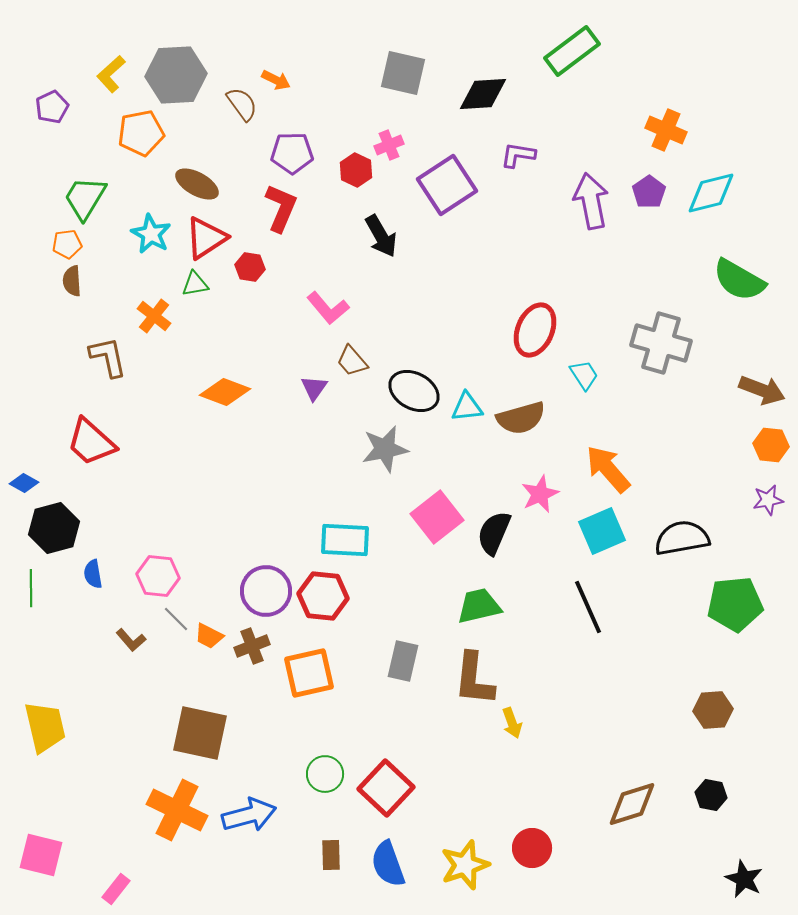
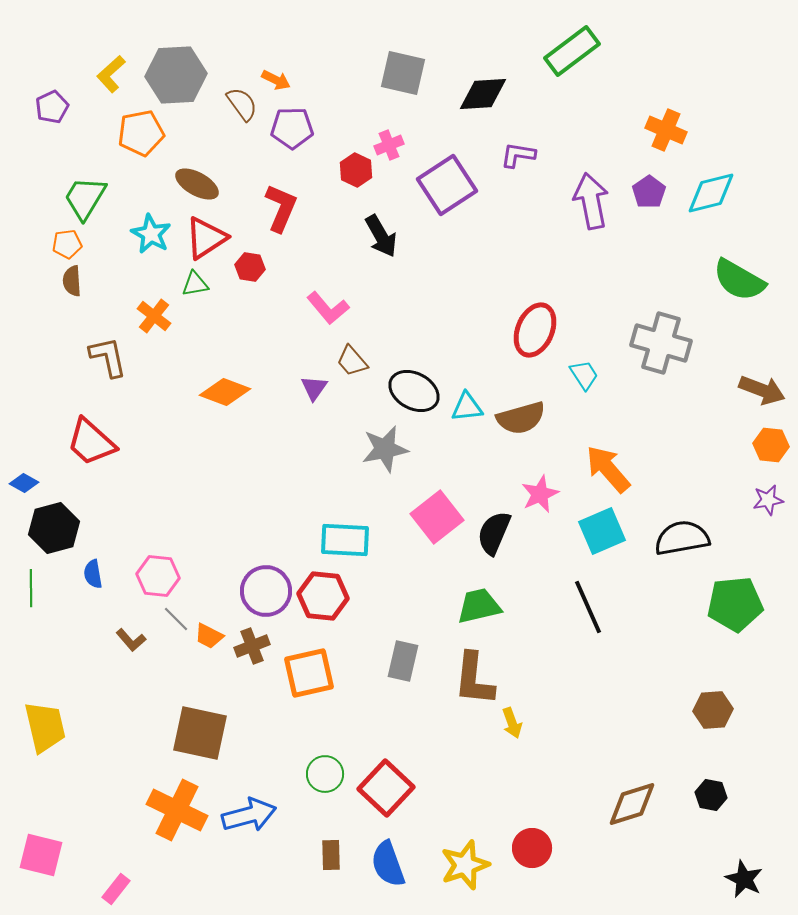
purple pentagon at (292, 153): moved 25 px up
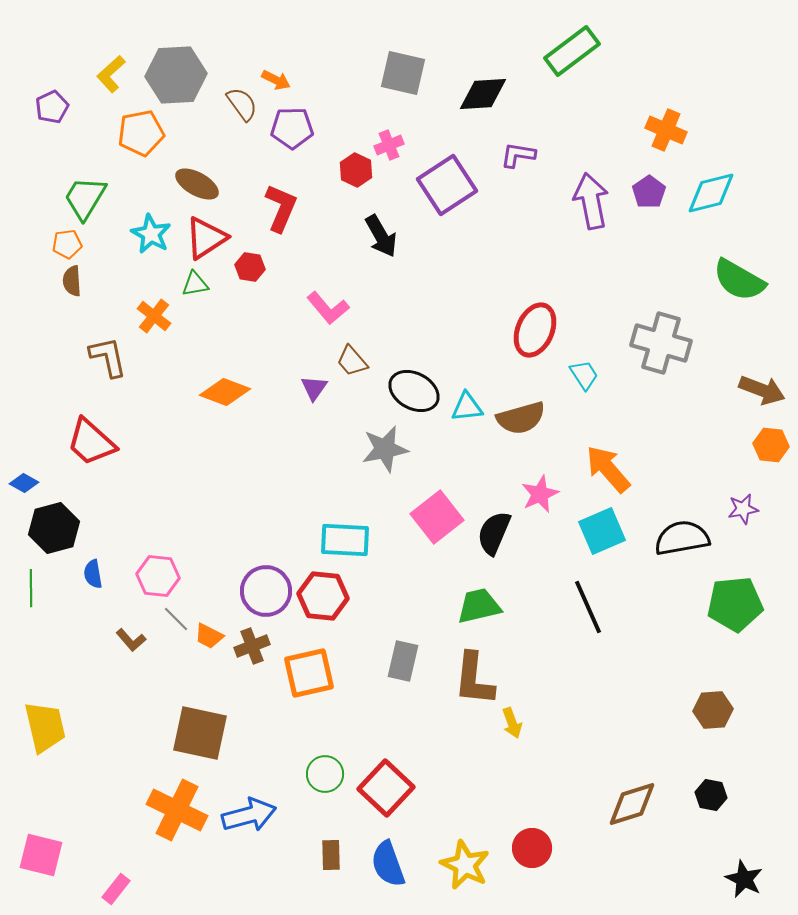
purple star at (768, 500): moved 25 px left, 9 px down
yellow star at (465, 865): rotated 27 degrees counterclockwise
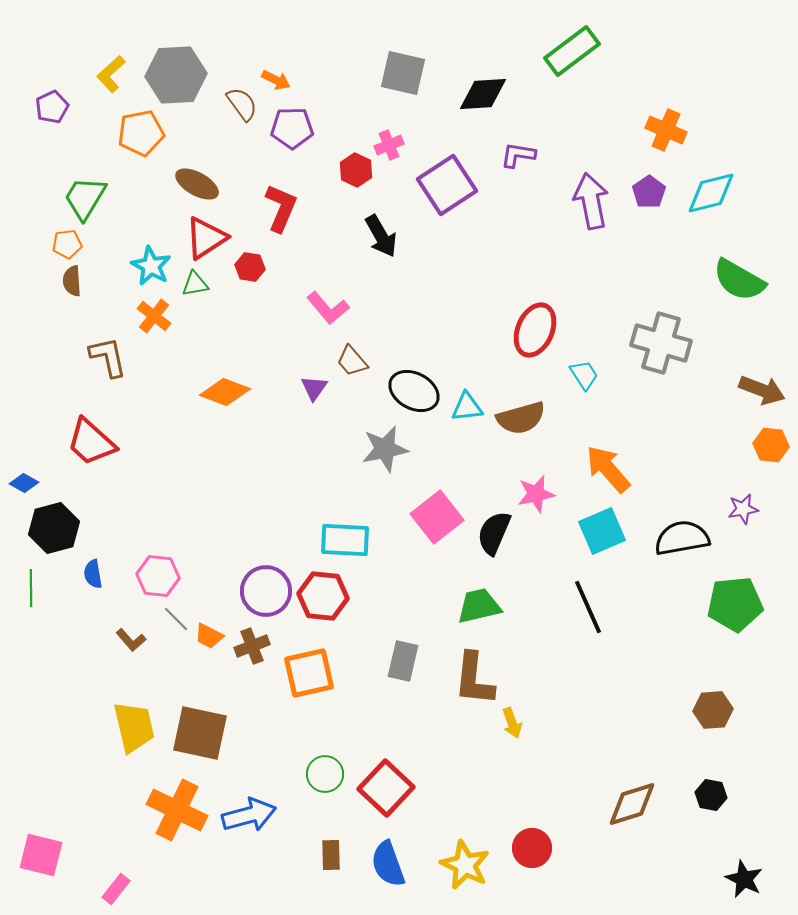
cyan star at (151, 234): moved 32 px down
pink star at (540, 494): moved 4 px left; rotated 12 degrees clockwise
yellow trapezoid at (45, 727): moved 89 px right
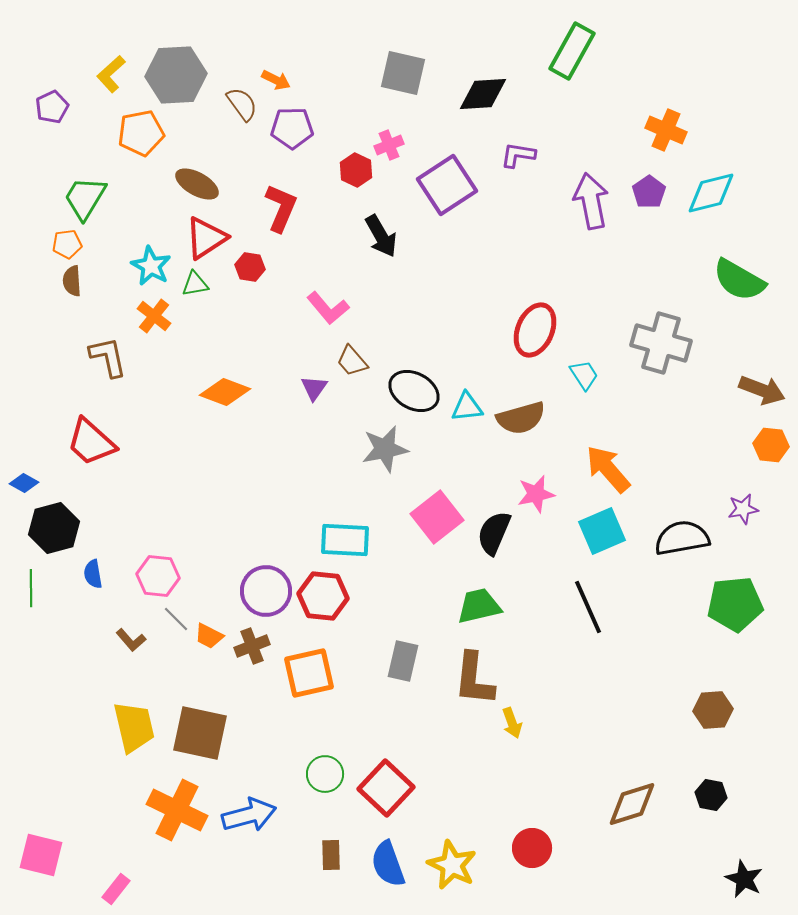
green rectangle at (572, 51): rotated 24 degrees counterclockwise
yellow star at (465, 865): moved 13 px left
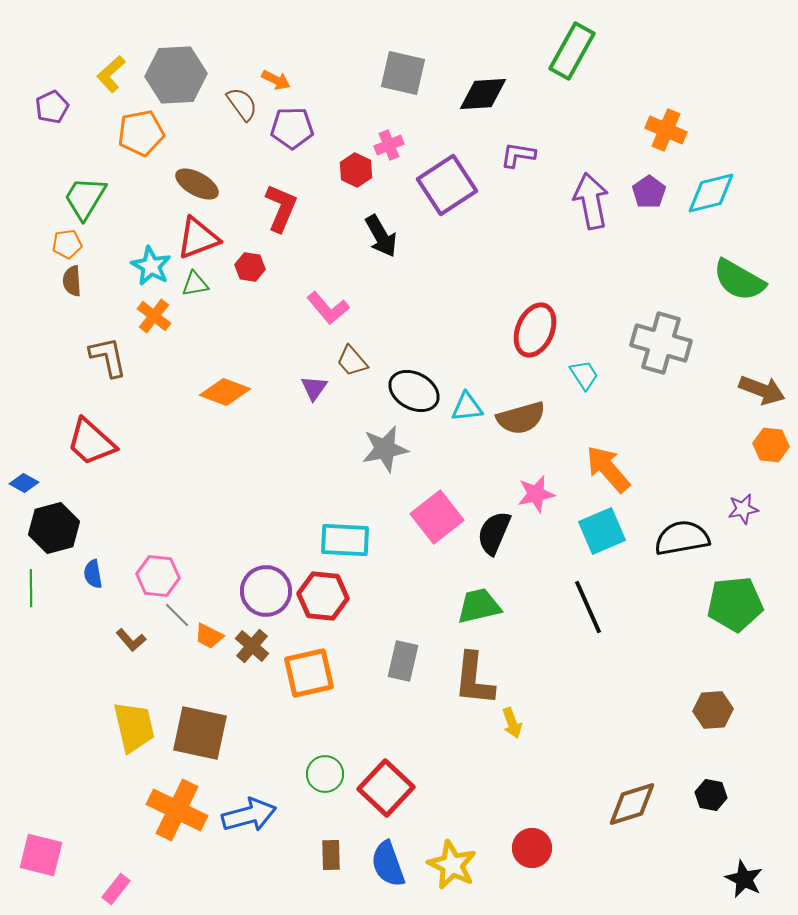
red triangle at (206, 238): moved 8 px left; rotated 12 degrees clockwise
gray line at (176, 619): moved 1 px right, 4 px up
brown cross at (252, 646): rotated 28 degrees counterclockwise
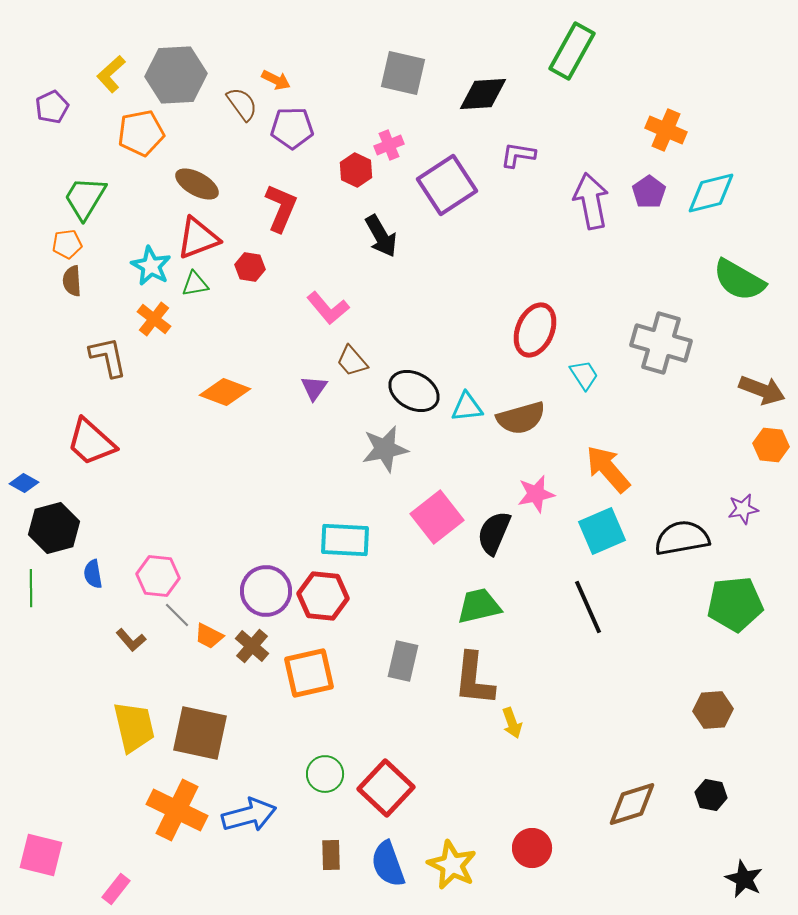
orange cross at (154, 316): moved 3 px down
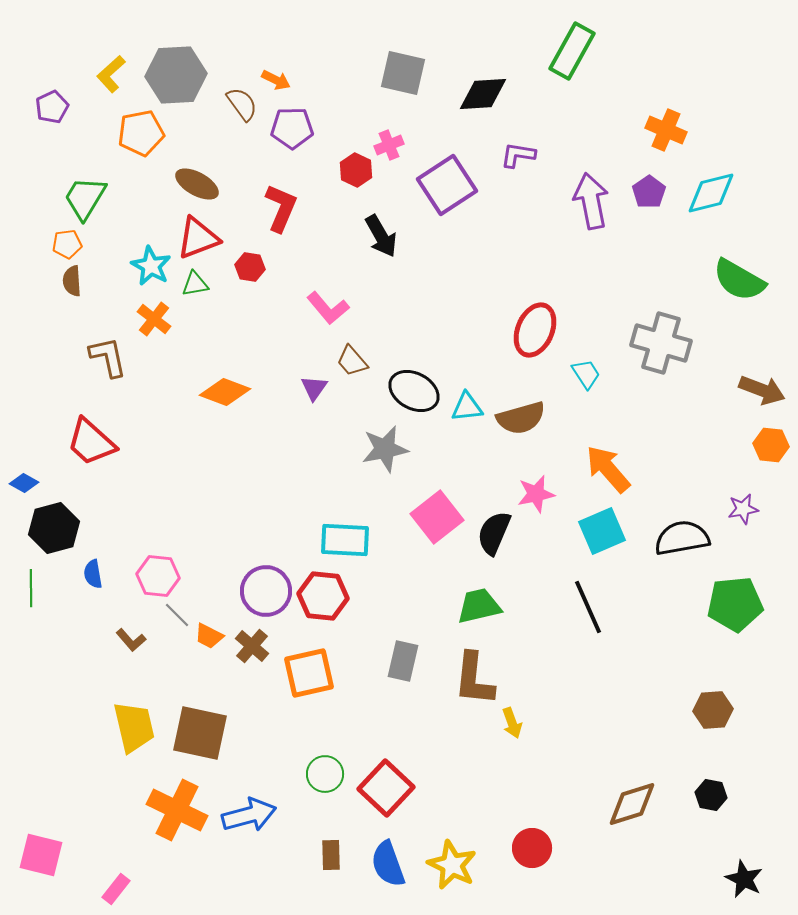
cyan trapezoid at (584, 375): moved 2 px right, 1 px up
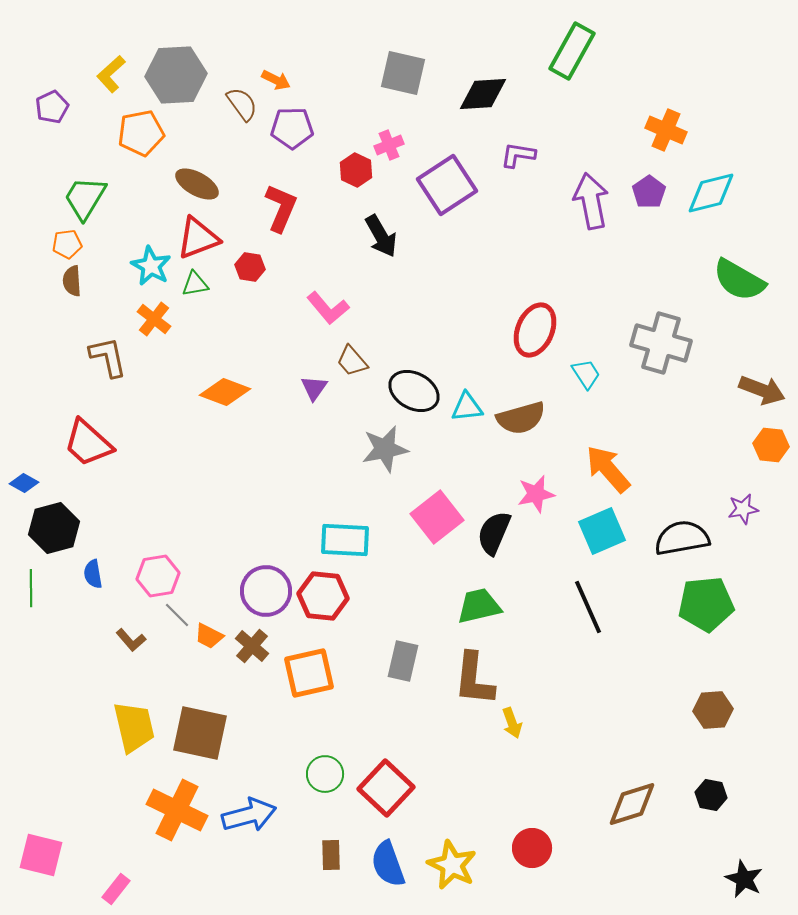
red trapezoid at (91, 442): moved 3 px left, 1 px down
pink hexagon at (158, 576): rotated 15 degrees counterclockwise
green pentagon at (735, 604): moved 29 px left
